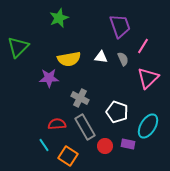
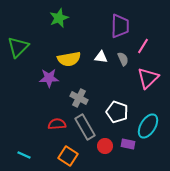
purple trapezoid: rotated 20 degrees clockwise
gray cross: moved 1 px left
cyan line: moved 20 px left, 10 px down; rotated 32 degrees counterclockwise
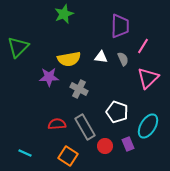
green star: moved 5 px right, 4 px up
purple star: moved 1 px up
gray cross: moved 9 px up
purple rectangle: rotated 56 degrees clockwise
cyan line: moved 1 px right, 2 px up
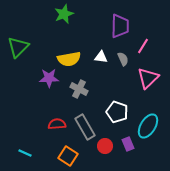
purple star: moved 1 px down
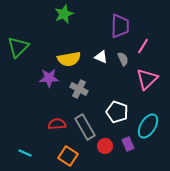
white triangle: rotated 16 degrees clockwise
pink triangle: moved 1 px left, 1 px down
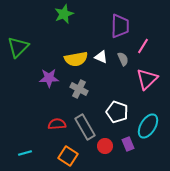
yellow semicircle: moved 7 px right
cyan line: rotated 40 degrees counterclockwise
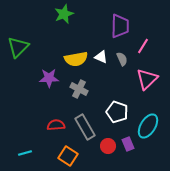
gray semicircle: moved 1 px left
red semicircle: moved 1 px left, 1 px down
red circle: moved 3 px right
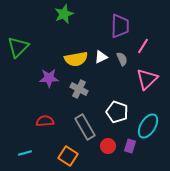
white triangle: rotated 48 degrees counterclockwise
red semicircle: moved 11 px left, 4 px up
purple rectangle: moved 2 px right, 2 px down; rotated 40 degrees clockwise
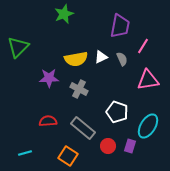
purple trapezoid: rotated 10 degrees clockwise
pink triangle: moved 1 px right, 1 px down; rotated 35 degrees clockwise
red semicircle: moved 3 px right
gray rectangle: moved 2 px left, 1 px down; rotated 20 degrees counterclockwise
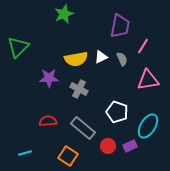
purple rectangle: rotated 48 degrees clockwise
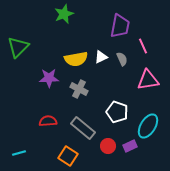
pink line: rotated 56 degrees counterclockwise
cyan line: moved 6 px left
